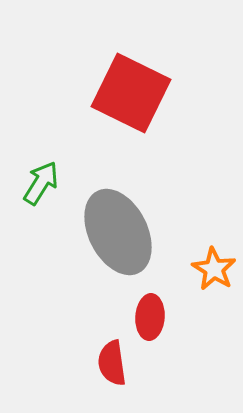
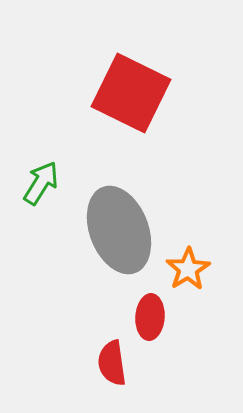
gray ellipse: moved 1 px right, 2 px up; rotated 6 degrees clockwise
orange star: moved 26 px left; rotated 9 degrees clockwise
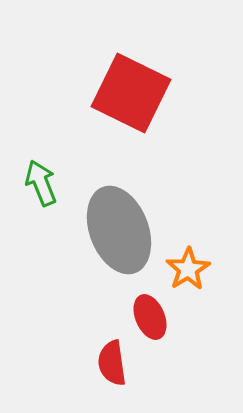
green arrow: rotated 54 degrees counterclockwise
red ellipse: rotated 27 degrees counterclockwise
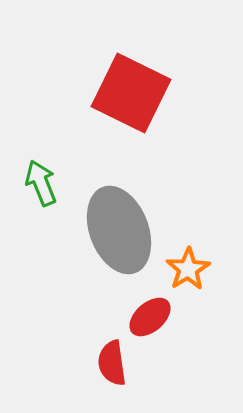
red ellipse: rotated 72 degrees clockwise
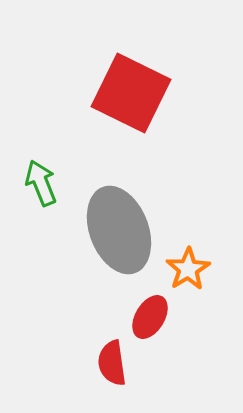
red ellipse: rotated 18 degrees counterclockwise
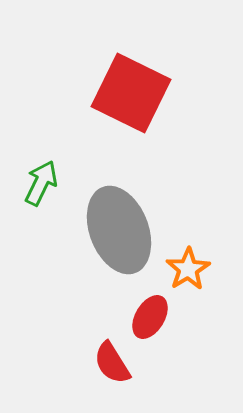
green arrow: rotated 48 degrees clockwise
red semicircle: rotated 24 degrees counterclockwise
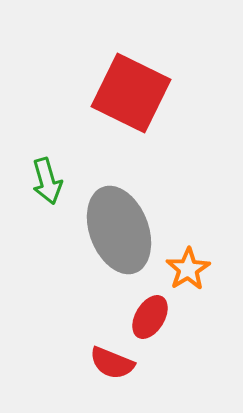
green arrow: moved 6 px right, 2 px up; rotated 138 degrees clockwise
red semicircle: rotated 36 degrees counterclockwise
